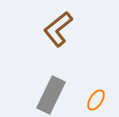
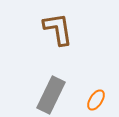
brown L-shape: rotated 120 degrees clockwise
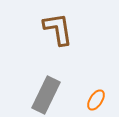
gray rectangle: moved 5 px left
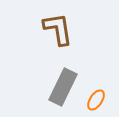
gray rectangle: moved 17 px right, 8 px up
